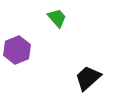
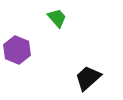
purple hexagon: rotated 16 degrees counterclockwise
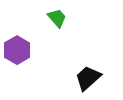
purple hexagon: rotated 8 degrees clockwise
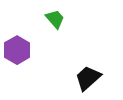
green trapezoid: moved 2 px left, 1 px down
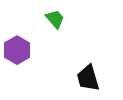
black trapezoid: rotated 64 degrees counterclockwise
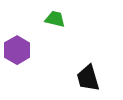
green trapezoid: rotated 35 degrees counterclockwise
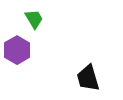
green trapezoid: moved 21 px left; rotated 45 degrees clockwise
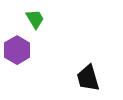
green trapezoid: moved 1 px right
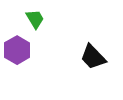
black trapezoid: moved 5 px right, 21 px up; rotated 28 degrees counterclockwise
